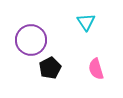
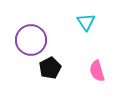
pink semicircle: moved 1 px right, 2 px down
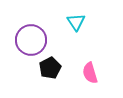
cyan triangle: moved 10 px left
pink semicircle: moved 7 px left, 2 px down
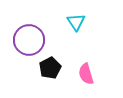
purple circle: moved 2 px left
pink semicircle: moved 4 px left, 1 px down
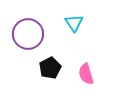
cyan triangle: moved 2 px left, 1 px down
purple circle: moved 1 px left, 6 px up
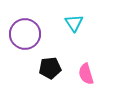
purple circle: moved 3 px left
black pentagon: rotated 20 degrees clockwise
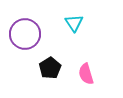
black pentagon: rotated 25 degrees counterclockwise
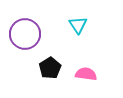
cyan triangle: moved 4 px right, 2 px down
pink semicircle: rotated 115 degrees clockwise
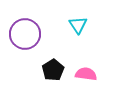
black pentagon: moved 3 px right, 2 px down
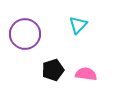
cyan triangle: rotated 18 degrees clockwise
black pentagon: rotated 15 degrees clockwise
